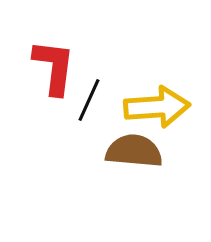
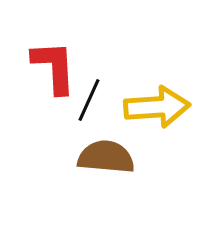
red L-shape: rotated 10 degrees counterclockwise
brown semicircle: moved 28 px left, 6 px down
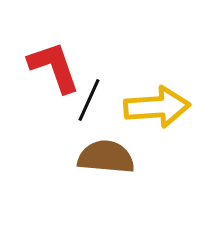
red L-shape: rotated 16 degrees counterclockwise
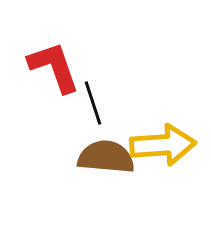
black line: moved 4 px right, 3 px down; rotated 42 degrees counterclockwise
yellow arrow: moved 6 px right, 38 px down
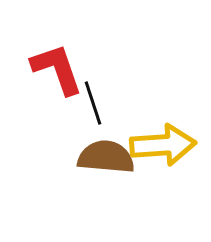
red L-shape: moved 3 px right, 2 px down
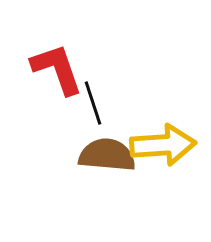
brown semicircle: moved 1 px right, 2 px up
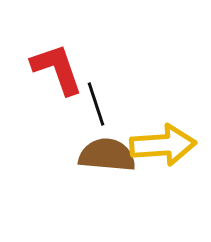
black line: moved 3 px right, 1 px down
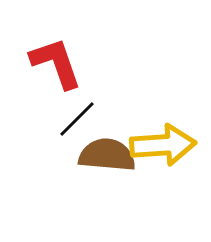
red L-shape: moved 1 px left, 6 px up
black line: moved 19 px left, 15 px down; rotated 63 degrees clockwise
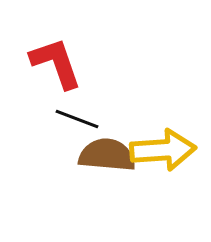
black line: rotated 66 degrees clockwise
yellow arrow: moved 5 px down
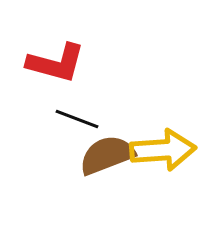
red L-shape: rotated 124 degrees clockwise
brown semicircle: rotated 26 degrees counterclockwise
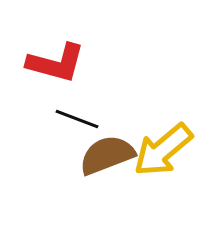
yellow arrow: rotated 144 degrees clockwise
